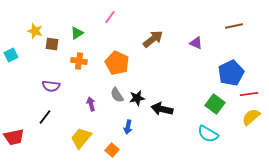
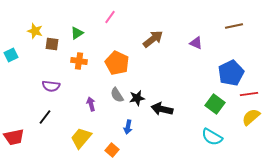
cyan semicircle: moved 4 px right, 3 px down
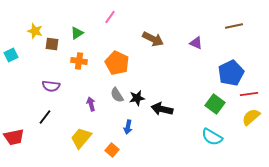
brown arrow: rotated 65 degrees clockwise
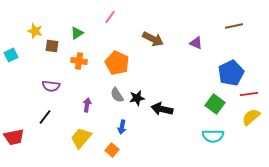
brown square: moved 2 px down
purple arrow: moved 4 px left, 1 px down; rotated 24 degrees clockwise
blue arrow: moved 6 px left
cyan semicircle: moved 1 px right, 1 px up; rotated 30 degrees counterclockwise
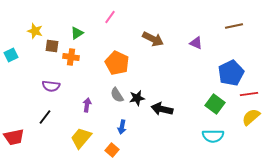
orange cross: moved 8 px left, 4 px up
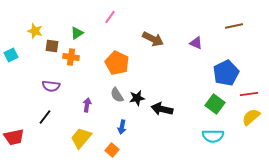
blue pentagon: moved 5 px left
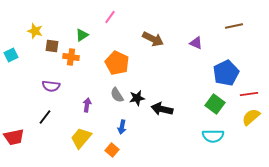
green triangle: moved 5 px right, 2 px down
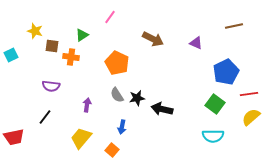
blue pentagon: moved 1 px up
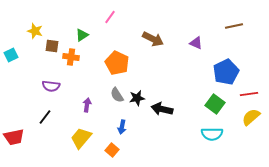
cyan semicircle: moved 1 px left, 2 px up
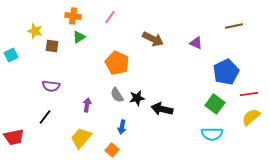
green triangle: moved 3 px left, 2 px down
orange cross: moved 2 px right, 41 px up
